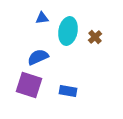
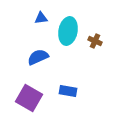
blue triangle: moved 1 px left
brown cross: moved 4 px down; rotated 24 degrees counterclockwise
purple square: moved 13 px down; rotated 12 degrees clockwise
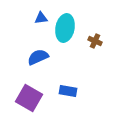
cyan ellipse: moved 3 px left, 3 px up
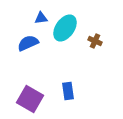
cyan ellipse: rotated 24 degrees clockwise
blue semicircle: moved 10 px left, 14 px up
blue rectangle: rotated 72 degrees clockwise
purple square: moved 1 px right, 1 px down
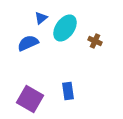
blue triangle: rotated 32 degrees counterclockwise
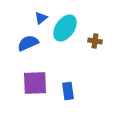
brown cross: rotated 16 degrees counterclockwise
purple square: moved 5 px right, 16 px up; rotated 32 degrees counterclockwise
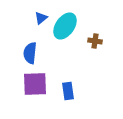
cyan ellipse: moved 2 px up
blue semicircle: moved 2 px right, 10 px down; rotated 60 degrees counterclockwise
purple square: moved 1 px down
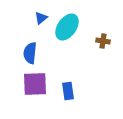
cyan ellipse: moved 2 px right, 1 px down
brown cross: moved 8 px right
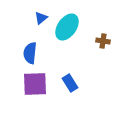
blue rectangle: moved 2 px right, 8 px up; rotated 24 degrees counterclockwise
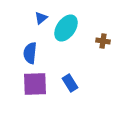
cyan ellipse: moved 1 px left, 1 px down
